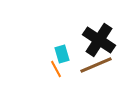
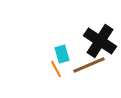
black cross: moved 1 px right, 1 px down
brown line: moved 7 px left
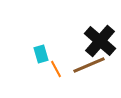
black cross: rotated 8 degrees clockwise
cyan rectangle: moved 21 px left
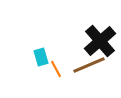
black cross: rotated 8 degrees clockwise
cyan rectangle: moved 3 px down
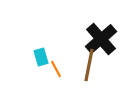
black cross: moved 1 px right, 2 px up
brown line: rotated 56 degrees counterclockwise
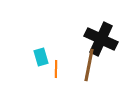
black cross: rotated 24 degrees counterclockwise
orange line: rotated 30 degrees clockwise
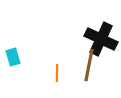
cyan rectangle: moved 28 px left
orange line: moved 1 px right, 4 px down
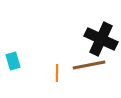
cyan rectangle: moved 4 px down
brown line: rotated 68 degrees clockwise
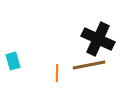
black cross: moved 3 px left
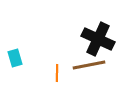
cyan rectangle: moved 2 px right, 3 px up
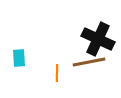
cyan rectangle: moved 4 px right; rotated 12 degrees clockwise
brown line: moved 3 px up
